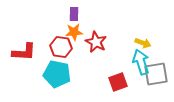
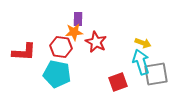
purple rectangle: moved 4 px right, 5 px down
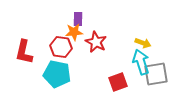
red L-shape: rotated 100 degrees clockwise
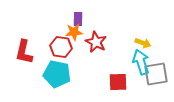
red square: rotated 18 degrees clockwise
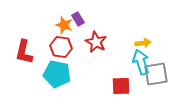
purple rectangle: rotated 32 degrees counterclockwise
orange star: moved 10 px left, 7 px up; rotated 24 degrees clockwise
yellow arrow: rotated 28 degrees counterclockwise
red square: moved 3 px right, 4 px down
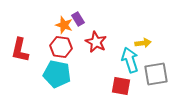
red L-shape: moved 4 px left, 2 px up
cyan arrow: moved 11 px left, 2 px up
red square: rotated 12 degrees clockwise
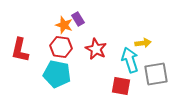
red star: moved 7 px down
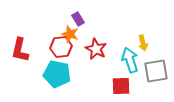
orange star: moved 6 px right, 9 px down
yellow arrow: rotated 84 degrees clockwise
red hexagon: rotated 15 degrees counterclockwise
gray square: moved 3 px up
red square: rotated 12 degrees counterclockwise
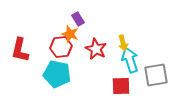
yellow arrow: moved 20 px left
gray square: moved 4 px down
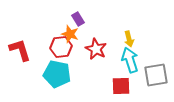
yellow arrow: moved 6 px right, 4 px up
red L-shape: rotated 150 degrees clockwise
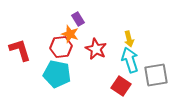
red square: rotated 36 degrees clockwise
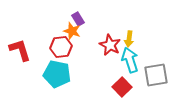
orange star: moved 2 px right, 3 px up
yellow arrow: rotated 21 degrees clockwise
red star: moved 14 px right, 4 px up
red square: moved 1 px right, 1 px down; rotated 12 degrees clockwise
